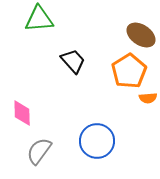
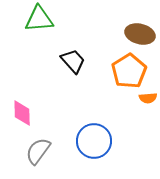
brown ellipse: moved 1 px left, 1 px up; rotated 20 degrees counterclockwise
blue circle: moved 3 px left
gray semicircle: moved 1 px left
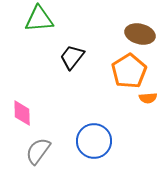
black trapezoid: moved 1 px left, 4 px up; rotated 100 degrees counterclockwise
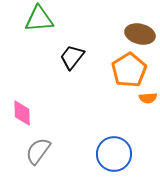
orange pentagon: moved 1 px up
blue circle: moved 20 px right, 13 px down
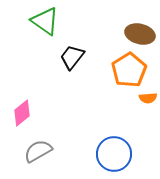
green triangle: moved 6 px right, 2 px down; rotated 40 degrees clockwise
pink diamond: rotated 52 degrees clockwise
gray semicircle: rotated 24 degrees clockwise
